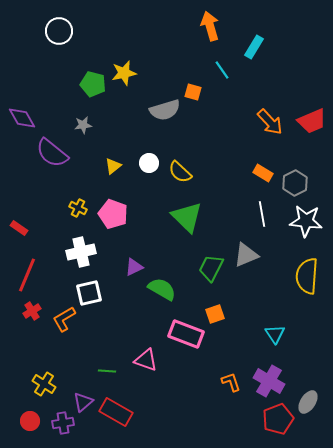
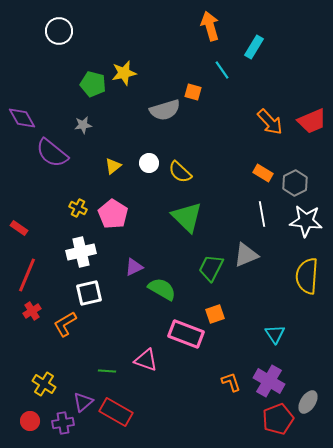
pink pentagon at (113, 214): rotated 12 degrees clockwise
orange L-shape at (64, 319): moved 1 px right, 5 px down
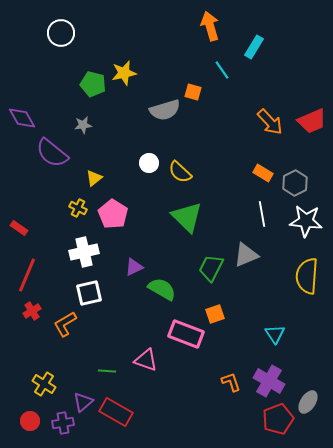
white circle at (59, 31): moved 2 px right, 2 px down
yellow triangle at (113, 166): moved 19 px left, 12 px down
white cross at (81, 252): moved 3 px right
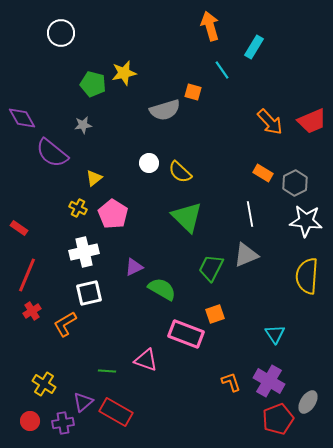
white line at (262, 214): moved 12 px left
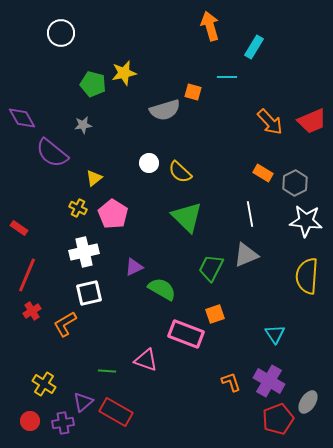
cyan line at (222, 70): moved 5 px right, 7 px down; rotated 54 degrees counterclockwise
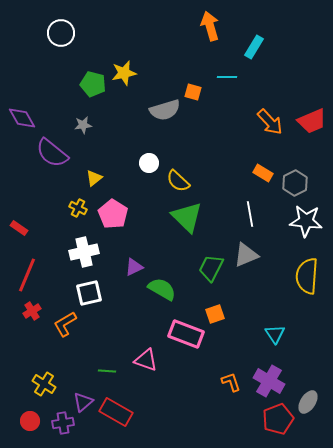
yellow semicircle at (180, 172): moved 2 px left, 9 px down
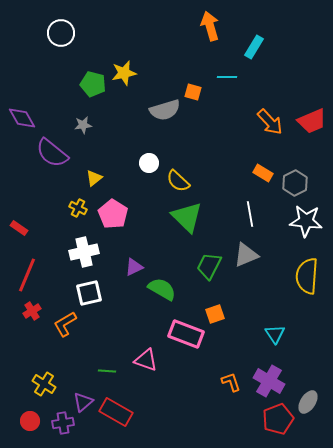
green trapezoid at (211, 268): moved 2 px left, 2 px up
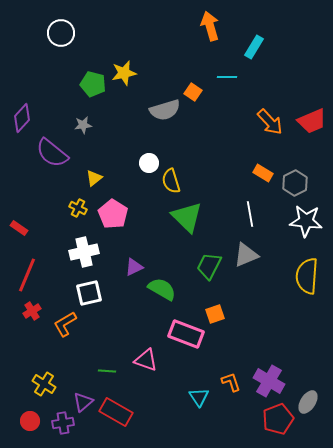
orange square at (193, 92): rotated 18 degrees clockwise
purple diamond at (22, 118): rotated 72 degrees clockwise
yellow semicircle at (178, 181): moved 7 px left; rotated 30 degrees clockwise
cyan triangle at (275, 334): moved 76 px left, 63 px down
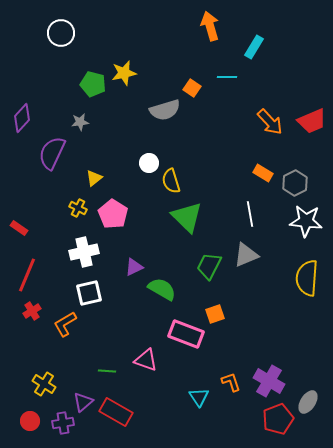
orange square at (193, 92): moved 1 px left, 4 px up
gray star at (83, 125): moved 3 px left, 3 px up
purple semicircle at (52, 153): rotated 76 degrees clockwise
yellow semicircle at (307, 276): moved 2 px down
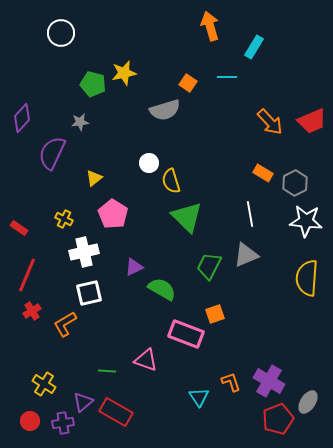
orange square at (192, 88): moved 4 px left, 5 px up
yellow cross at (78, 208): moved 14 px left, 11 px down
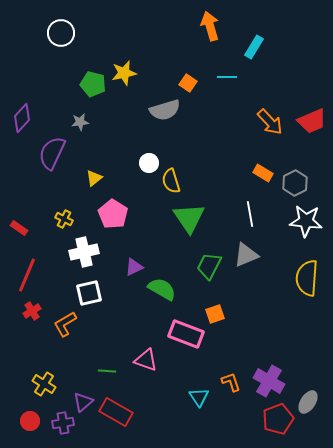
green triangle at (187, 217): moved 2 px right, 1 px down; rotated 12 degrees clockwise
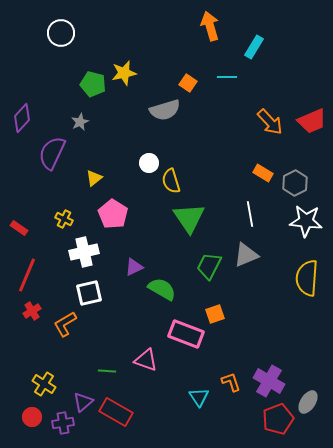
gray star at (80, 122): rotated 18 degrees counterclockwise
red circle at (30, 421): moved 2 px right, 4 px up
